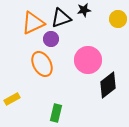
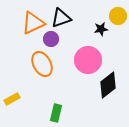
black star: moved 17 px right, 19 px down
yellow circle: moved 3 px up
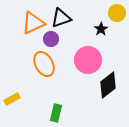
yellow circle: moved 1 px left, 3 px up
black star: rotated 24 degrees counterclockwise
orange ellipse: moved 2 px right
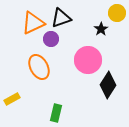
orange ellipse: moved 5 px left, 3 px down
black diamond: rotated 20 degrees counterclockwise
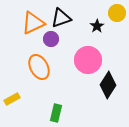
black star: moved 4 px left, 3 px up
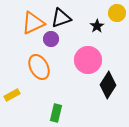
yellow rectangle: moved 4 px up
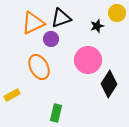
black star: rotated 16 degrees clockwise
black diamond: moved 1 px right, 1 px up
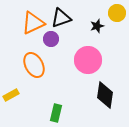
orange ellipse: moved 5 px left, 2 px up
black diamond: moved 4 px left, 11 px down; rotated 24 degrees counterclockwise
yellow rectangle: moved 1 px left
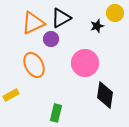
yellow circle: moved 2 px left
black triangle: rotated 10 degrees counterclockwise
pink circle: moved 3 px left, 3 px down
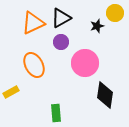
purple circle: moved 10 px right, 3 px down
yellow rectangle: moved 3 px up
green rectangle: rotated 18 degrees counterclockwise
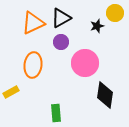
orange ellipse: moved 1 px left; rotated 35 degrees clockwise
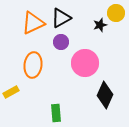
yellow circle: moved 1 px right
black star: moved 3 px right, 1 px up
black diamond: rotated 16 degrees clockwise
